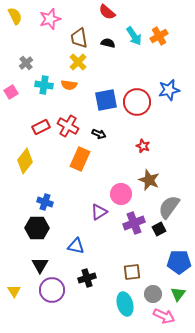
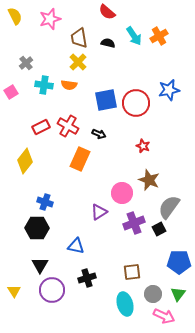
red circle: moved 1 px left, 1 px down
pink circle: moved 1 px right, 1 px up
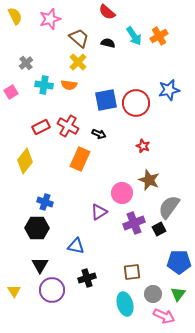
brown trapezoid: rotated 140 degrees clockwise
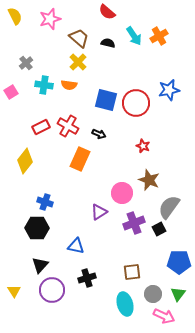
blue square: rotated 25 degrees clockwise
black triangle: rotated 12 degrees clockwise
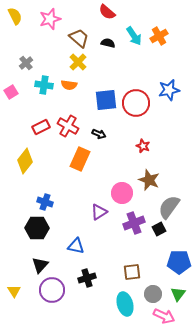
blue square: rotated 20 degrees counterclockwise
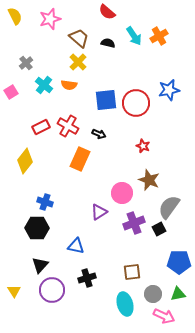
cyan cross: rotated 30 degrees clockwise
green triangle: rotated 42 degrees clockwise
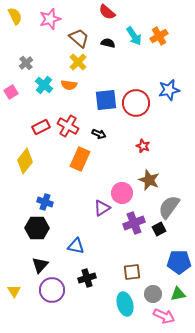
purple triangle: moved 3 px right, 4 px up
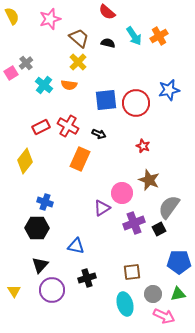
yellow semicircle: moved 3 px left
pink square: moved 19 px up
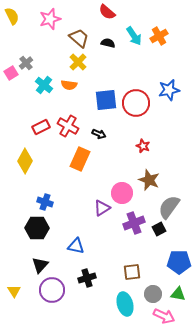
yellow diamond: rotated 10 degrees counterclockwise
green triangle: rotated 21 degrees clockwise
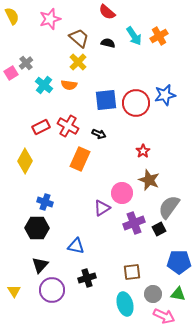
blue star: moved 4 px left, 5 px down
red star: moved 5 px down; rotated 16 degrees clockwise
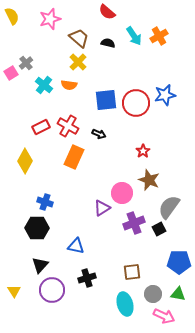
orange rectangle: moved 6 px left, 2 px up
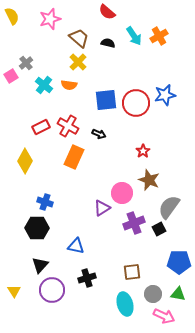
pink square: moved 3 px down
